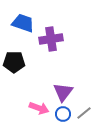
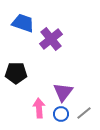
purple cross: rotated 30 degrees counterclockwise
black pentagon: moved 2 px right, 11 px down
pink arrow: rotated 114 degrees counterclockwise
blue circle: moved 2 px left
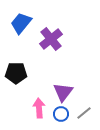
blue trapezoid: moved 2 px left; rotated 70 degrees counterclockwise
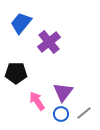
purple cross: moved 2 px left, 3 px down
pink arrow: moved 2 px left, 7 px up; rotated 30 degrees counterclockwise
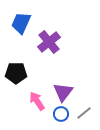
blue trapezoid: rotated 15 degrees counterclockwise
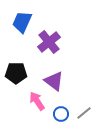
blue trapezoid: moved 1 px right, 1 px up
purple triangle: moved 9 px left, 11 px up; rotated 30 degrees counterclockwise
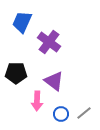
purple cross: rotated 15 degrees counterclockwise
pink arrow: rotated 144 degrees counterclockwise
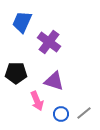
purple triangle: rotated 20 degrees counterclockwise
pink arrow: rotated 24 degrees counterclockwise
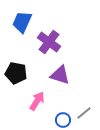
black pentagon: rotated 10 degrees clockwise
purple triangle: moved 6 px right, 6 px up
pink arrow: rotated 126 degrees counterclockwise
blue circle: moved 2 px right, 6 px down
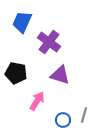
gray line: moved 2 px down; rotated 35 degrees counterclockwise
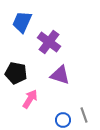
pink arrow: moved 7 px left, 2 px up
gray line: rotated 35 degrees counterclockwise
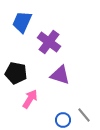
gray line: rotated 21 degrees counterclockwise
